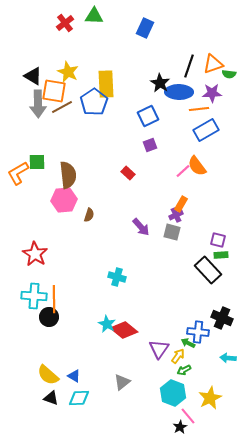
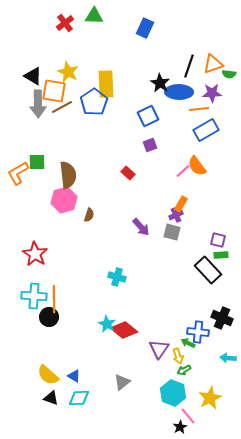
pink hexagon at (64, 200): rotated 10 degrees counterclockwise
yellow arrow at (178, 356): rotated 126 degrees clockwise
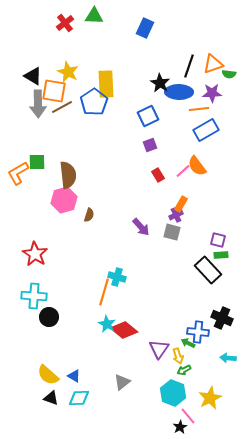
red rectangle at (128, 173): moved 30 px right, 2 px down; rotated 16 degrees clockwise
orange line at (54, 299): moved 50 px right, 7 px up; rotated 16 degrees clockwise
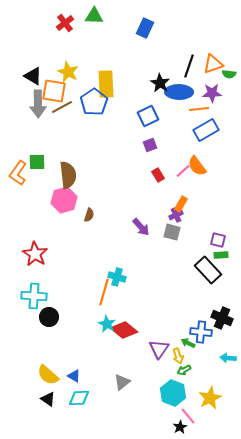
orange L-shape at (18, 173): rotated 25 degrees counterclockwise
blue cross at (198, 332): moved 3 px right
black triangle at (51, 398): moved 3 px left, 1 px down; rotated 14 degrees clockwise
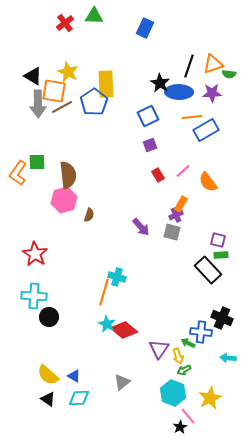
orange line at (199, 109): moved 7 px left, 8 px down
orange semicircle at (197, 166): moved 11 px right, 16 px down
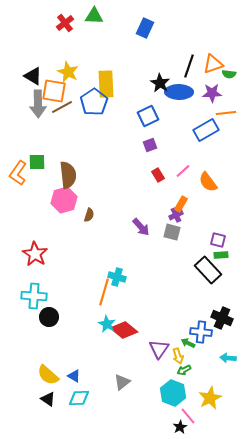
orange line at (192, 117): moved 34 px right, 4 px up
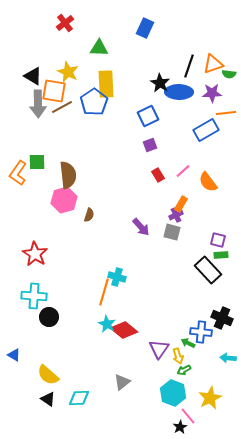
green triangle at (94, 16): moved 5 px right, 32 px down
blue triangle at (74, 376): moved 60 px left, 21 px up
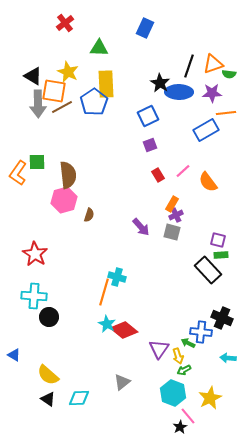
orange rectangle at (181, 204): moved 9 px left
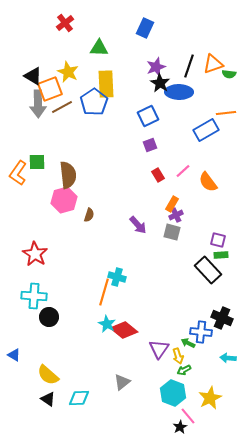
orange square at (54, 91): moved 4 px left, 2 px up; rotated 30 degrees counterclockwise
purple star at (212, 93): moved 56 px left, 26 px up; rotated 18 degrees counterclockwise
purple arrow at (141, 227): moved 3 px left, 2 px up
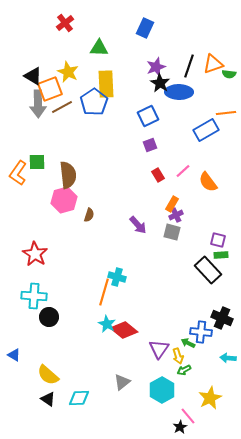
cyan hexagon at (173, 393): moved 11 px left, 3 px up; rotated 10 degrees clockwise
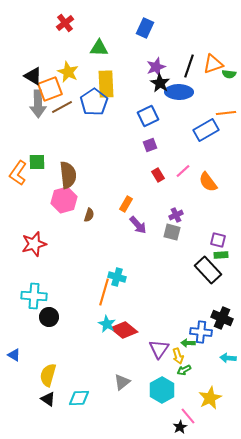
orange rectangle at (172, 204): moved 46 px left
red star at (35, 254): moved 1 px left, 10 px up; rotated 25 degrees clockwise
green arrow at (188, 343): rotated 24 degrees counterclockwise
yellow semicircle at (48, 375): rotated 65 degrees clockwise
